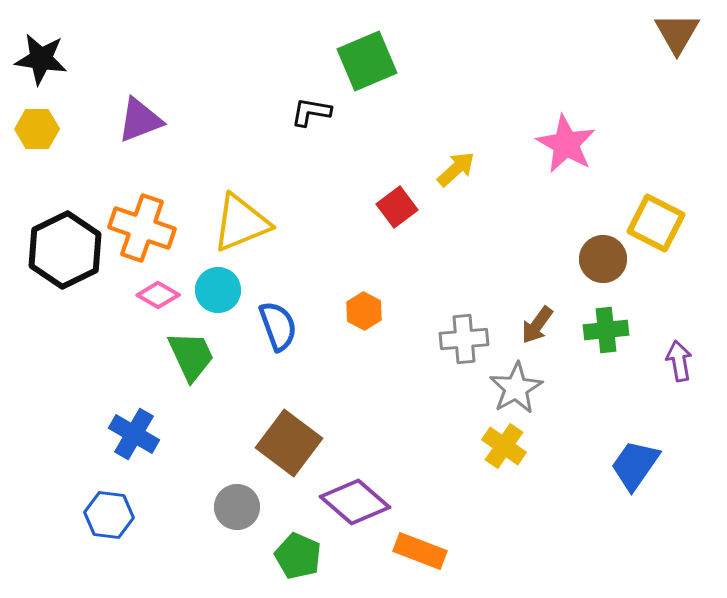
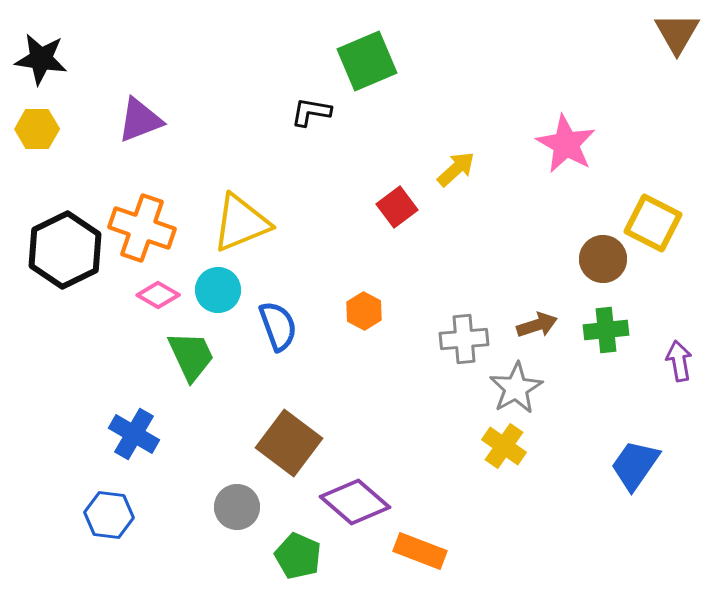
yellow square: moved 3 px left
brown arrow: rotated 144 degrees counterclockwise
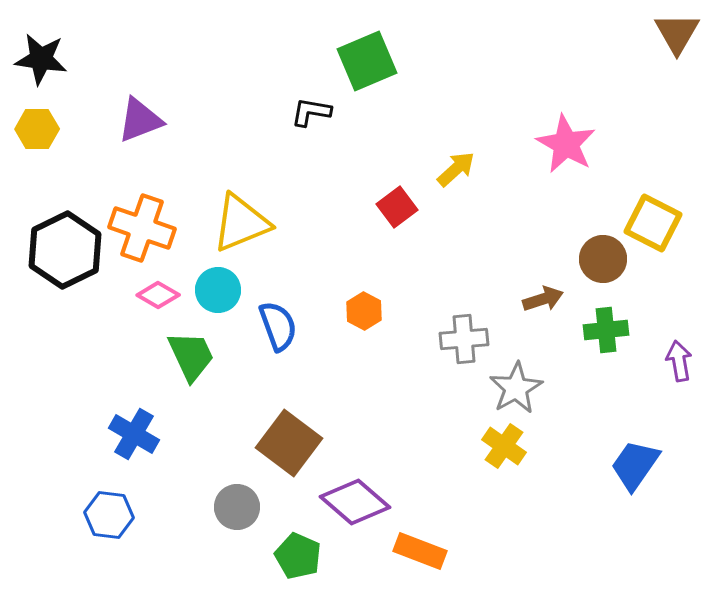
brown arrow: moved 6 px right, 26 px up
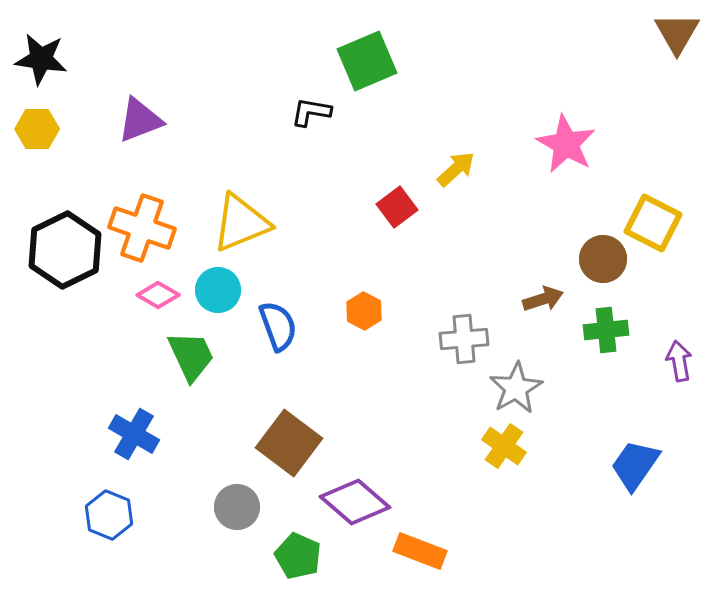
blue hexagon: rotated 15 degrees clockwise
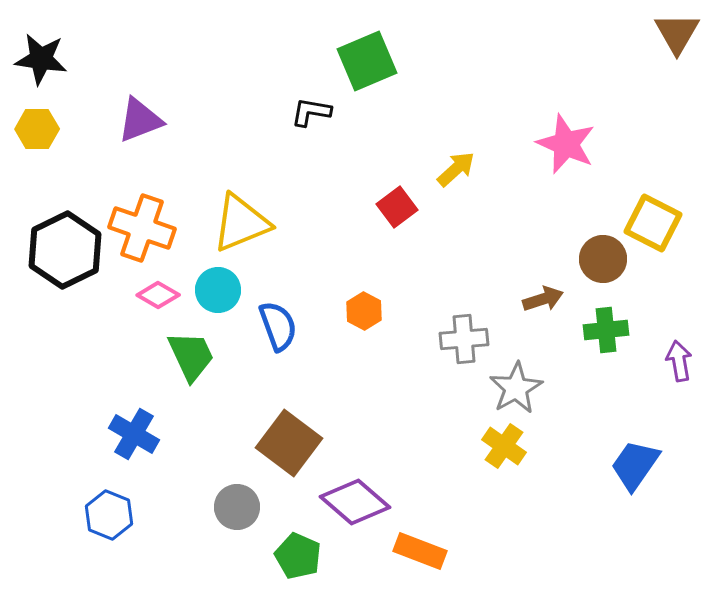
pink star: rotated 6 degrees counterclockwise
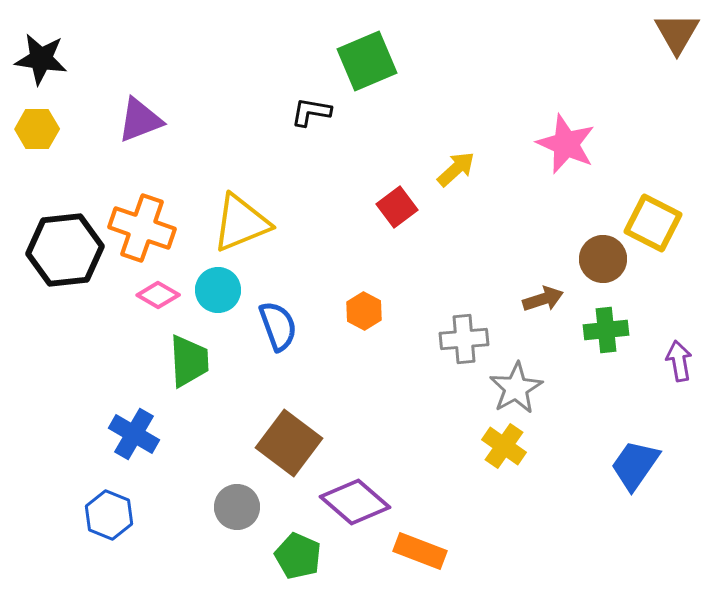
black hexagon: rotated 20 degrees clockwise
green trapezoid: moved 2 px left, 5 px down; rotated 22 degrees clockwise
